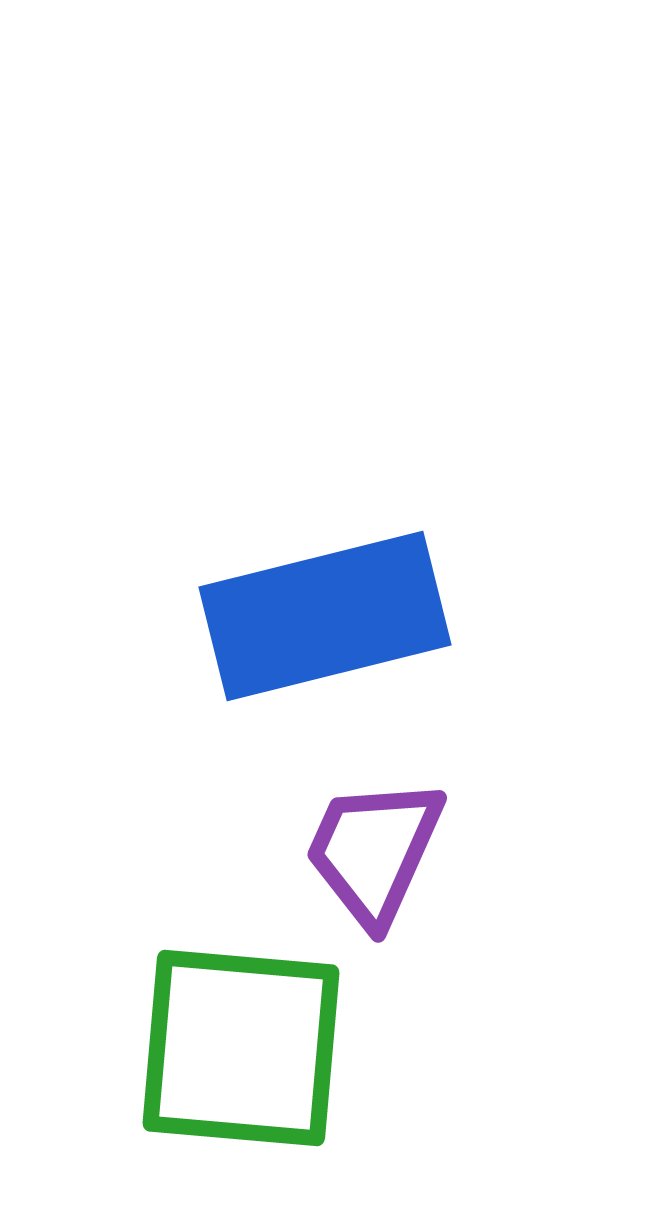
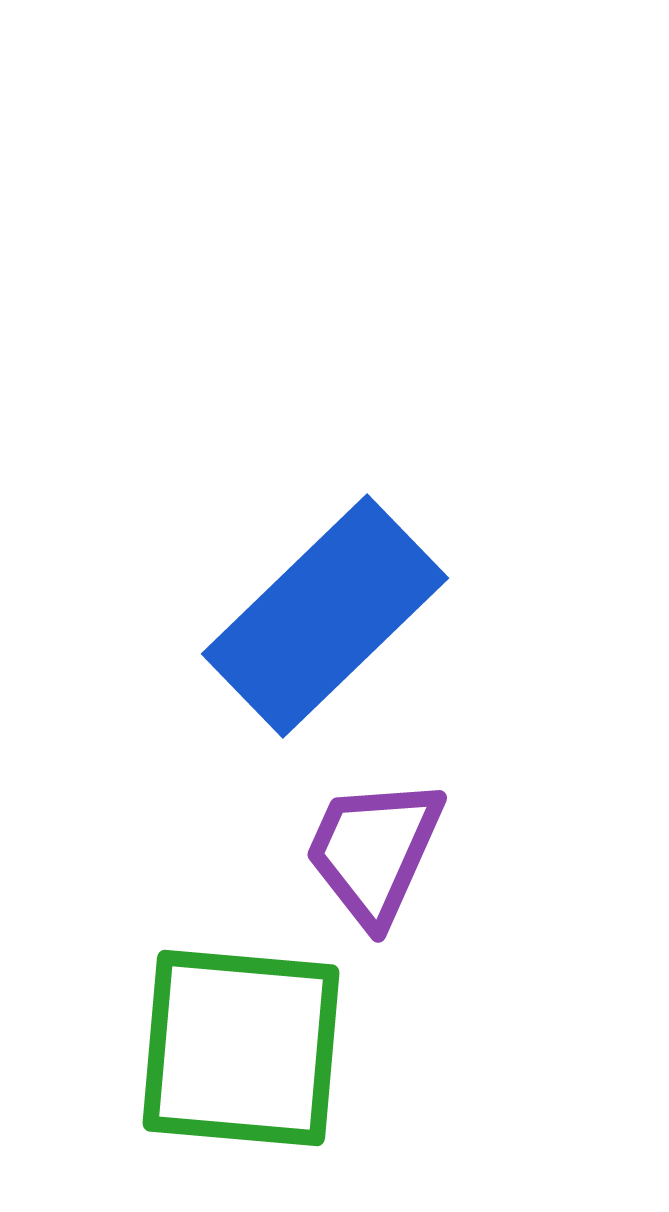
blue rectangle: rotated 30 degrees counterclockwise
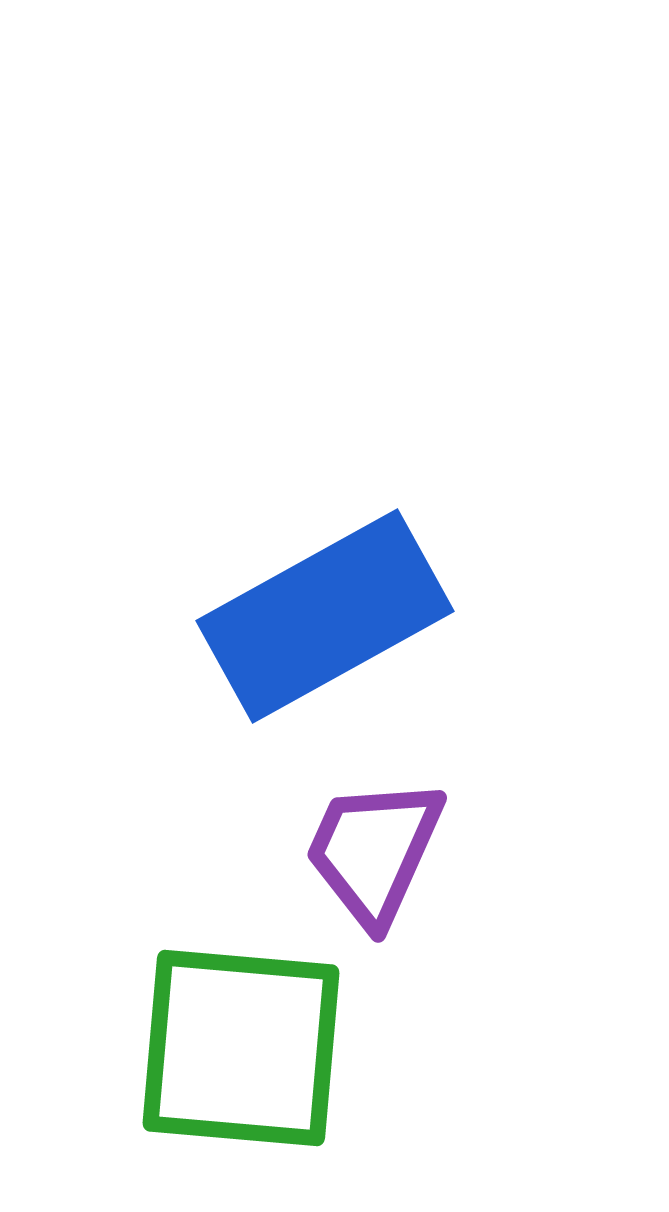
blue rectangle: rotated 15 degrees clockwise
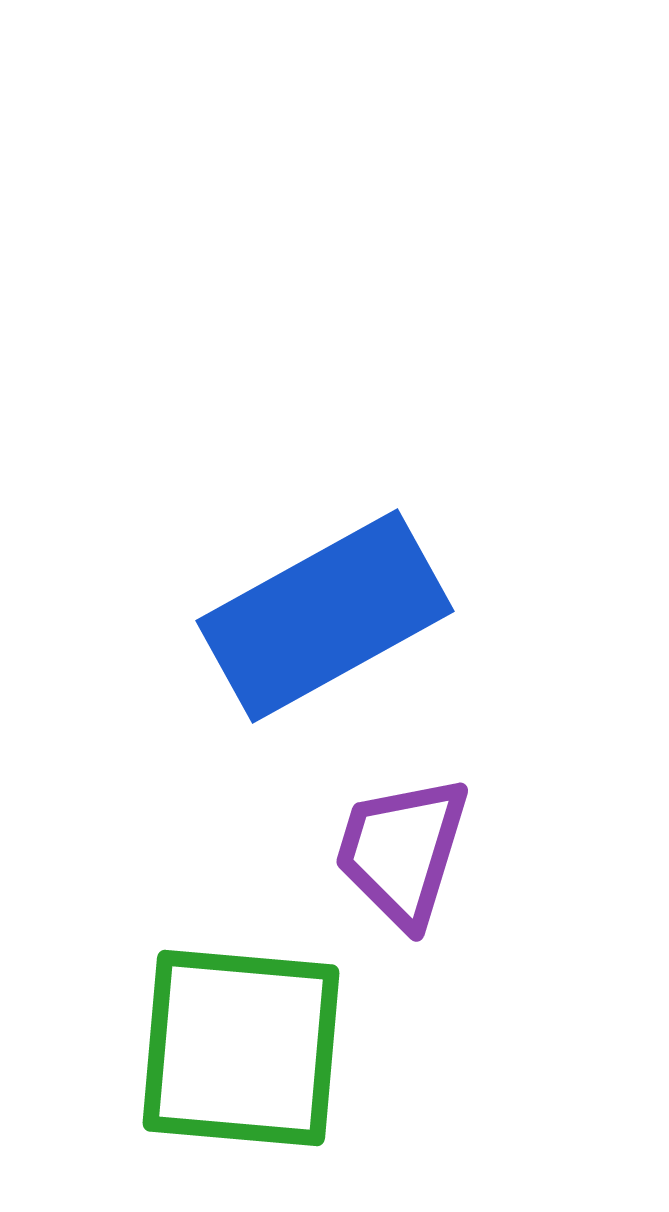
purple trapezoid: moved 28 px right; rotated 7 degrees counterclockwise
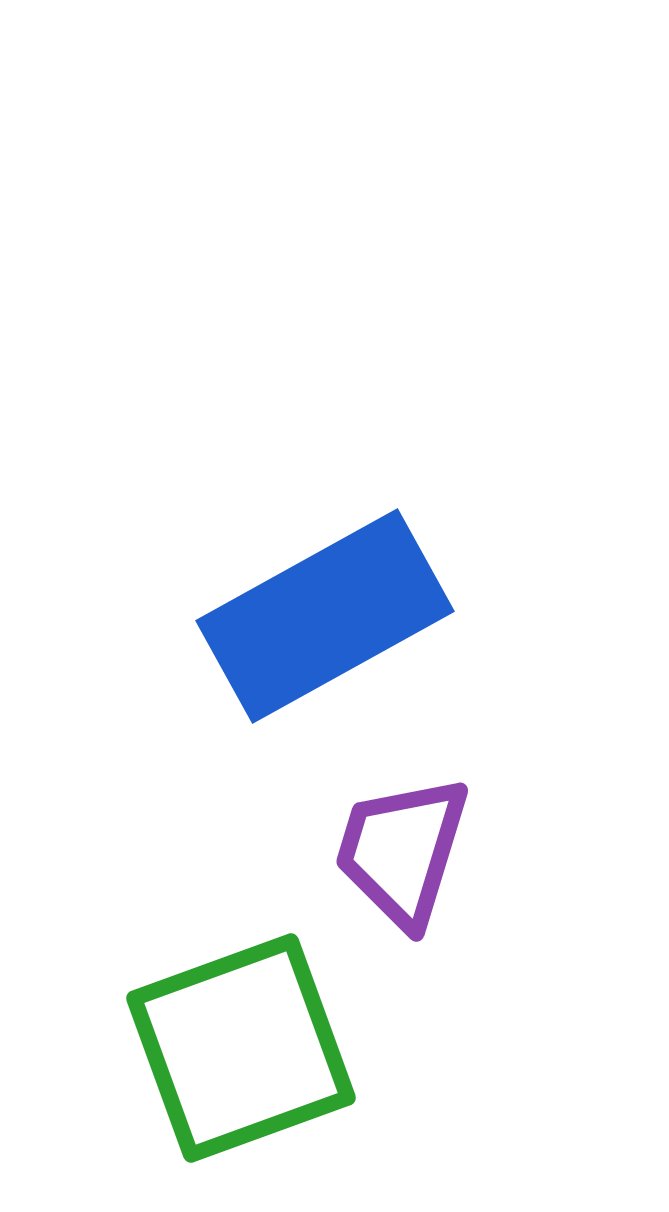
green square: rotated 25 degrees counterclockwise
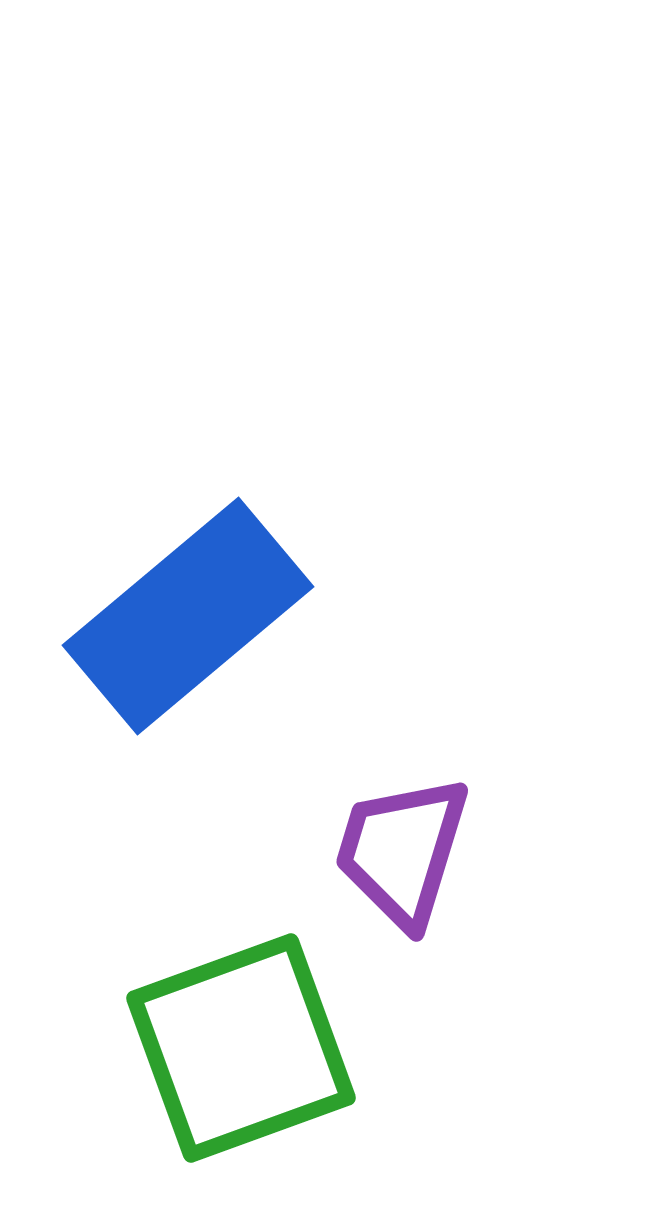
blue rectangle: moved 137 px left; rotated 11 degrees counterclockwise
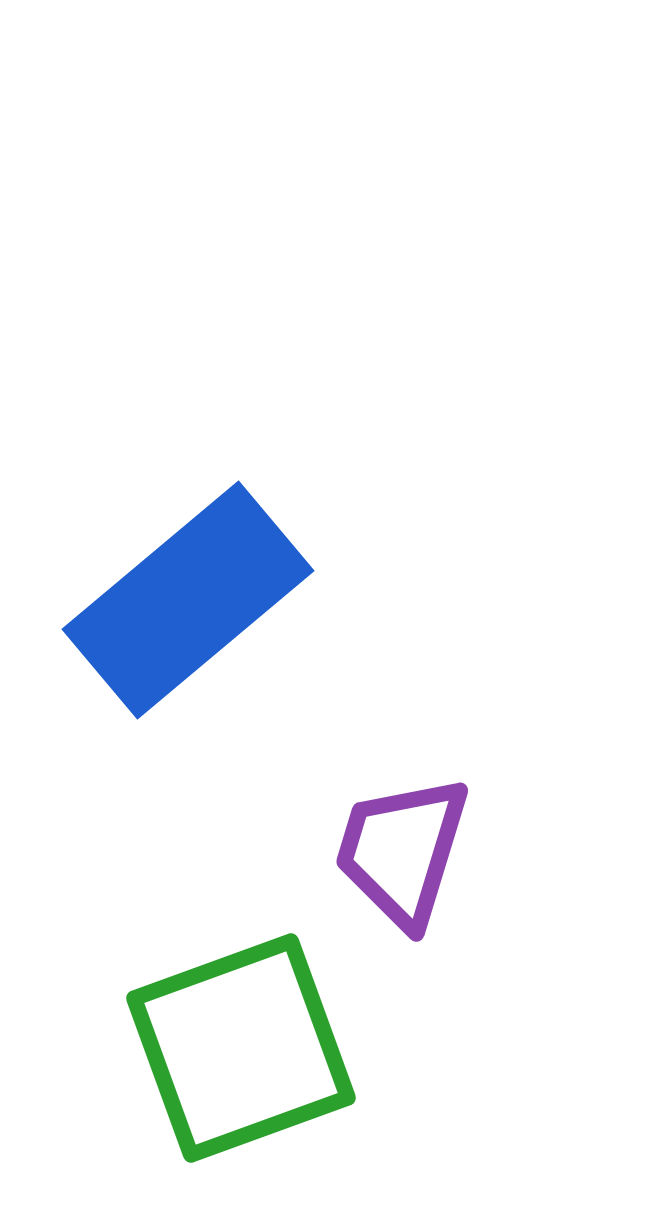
blue rectangle: moved 16 px up
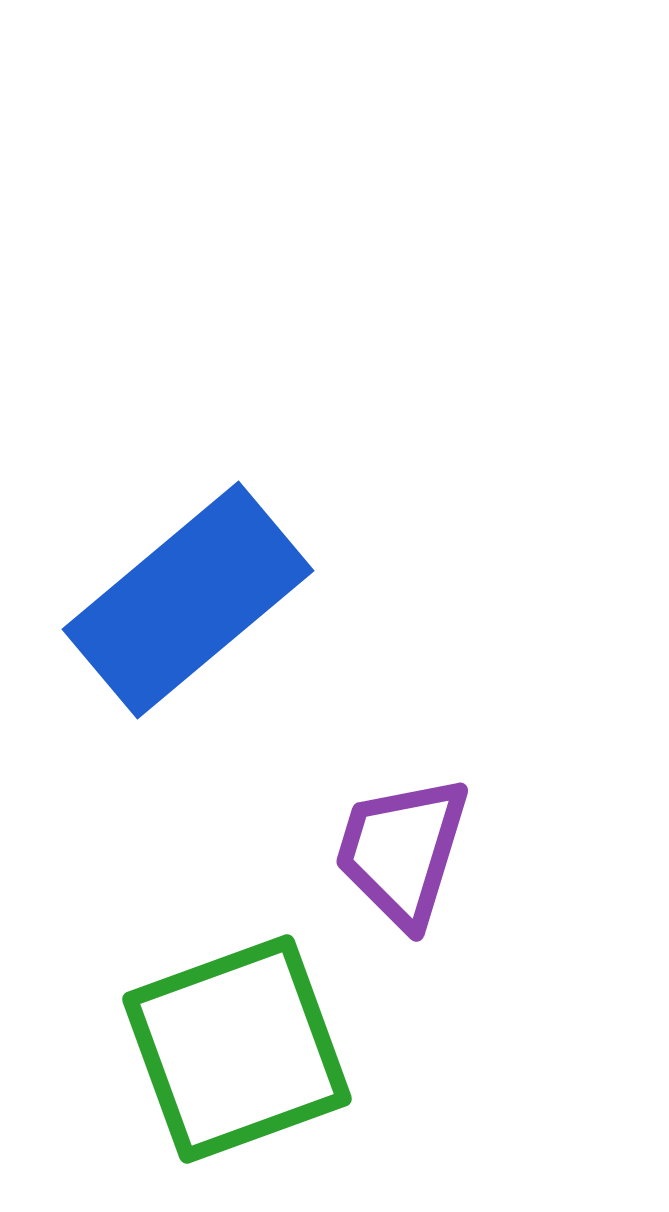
green square: moved 4 px left, 1 px down
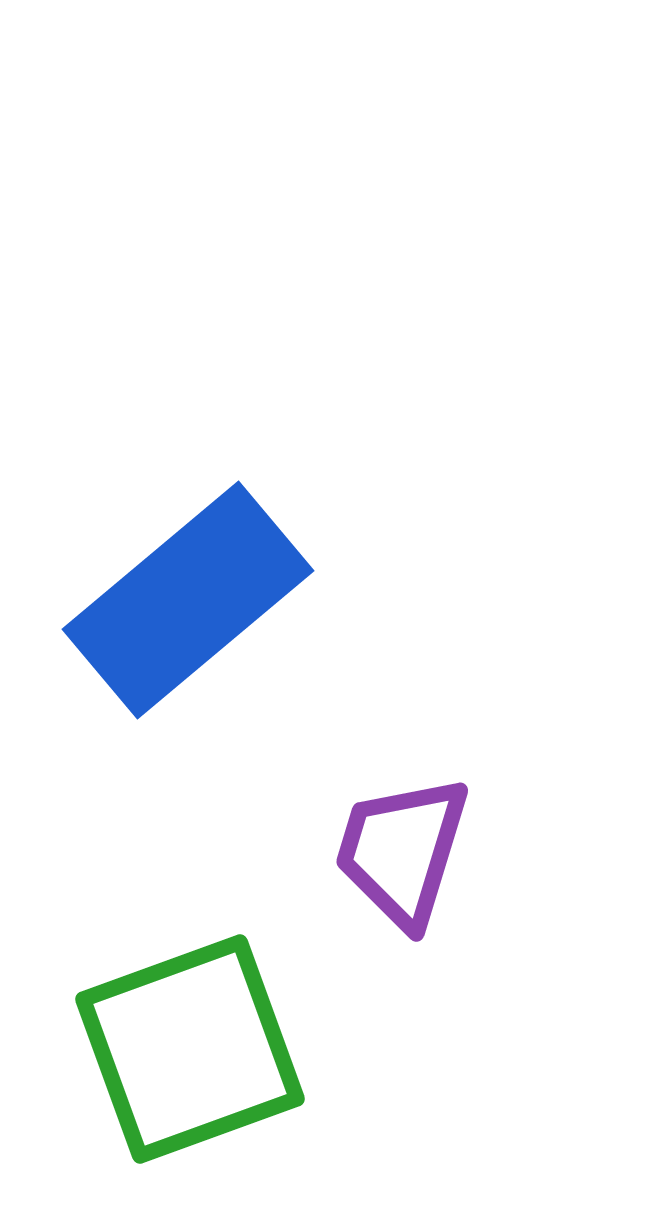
green square: moved 47 px left
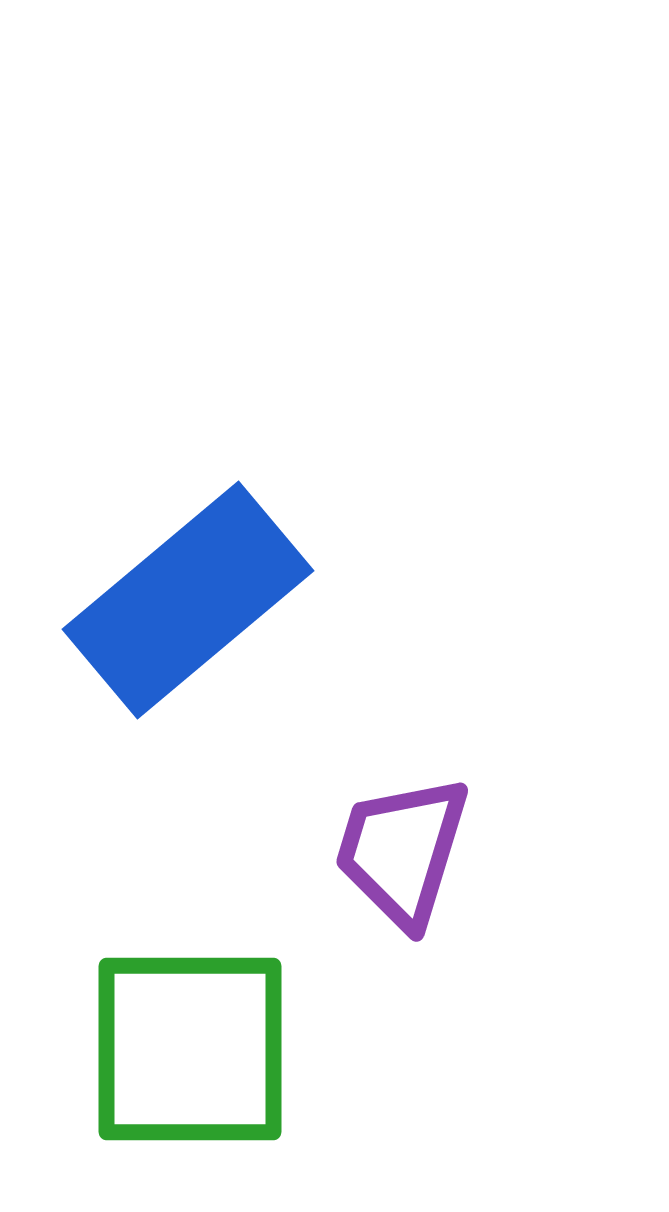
green square: rotated 20 degrees clockwise
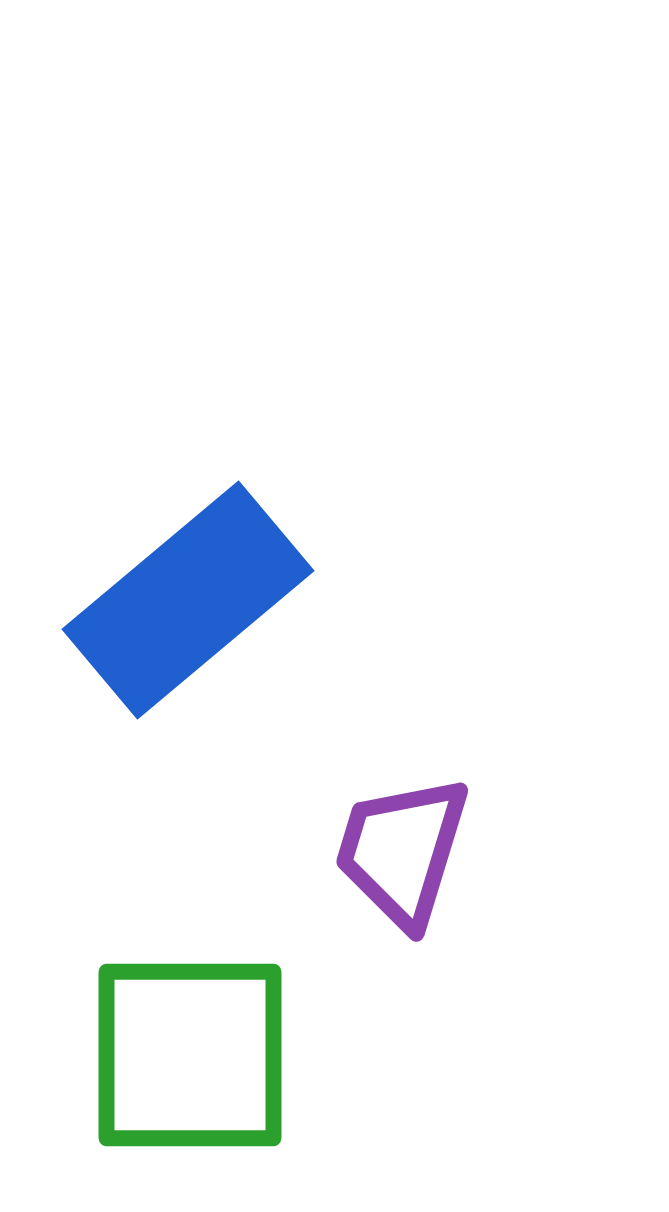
green square: moved 6 px down
